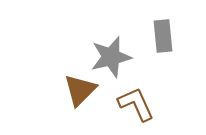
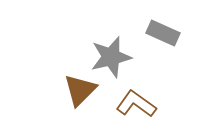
gray rectangle: moved 3 px up; rotated 60 degrees counterclockwise
brown L-shape: rotated 30 degrees counterclockwise
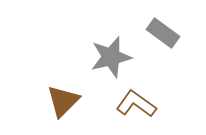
gray rectangle: rotated 12 degrees clockwise
brown triangle: moved 17 px left, 11 px down
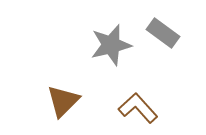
gray star: moved 12 px up
brown L-shape: moved 2 px right, 4 px down; rotated 12 degrees clockwise
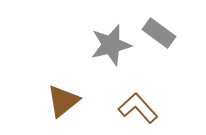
gray rectangle: moved 4 px left
brown triangle: rotated 6 degrees clockwise
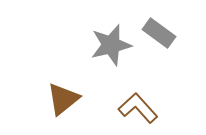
brown triangle: moved 2 px up
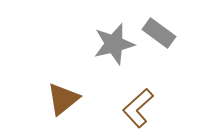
gray star: moved 3 px right, 1 px up
brown L-shape: rotated 90 degrees counterclockwise
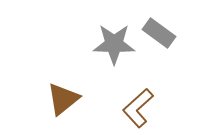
gray star: rotated 15 degrees clockwise
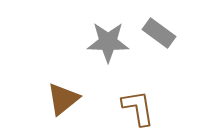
gray star: moved 6 px left, 2 px up
brown L-shape: rotated 123 degrees clockwise
